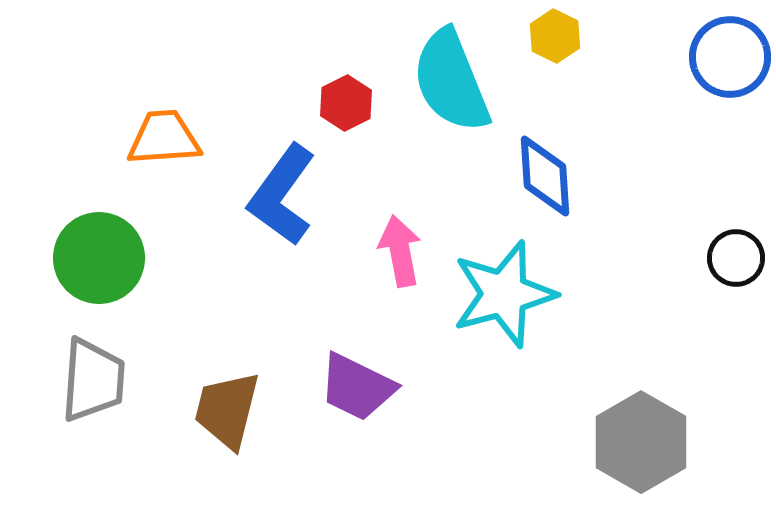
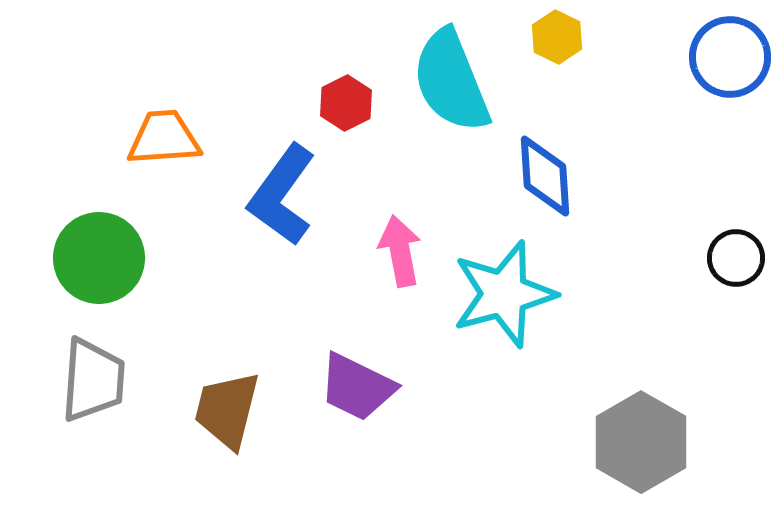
yellow hexagon: moved 2 px right, 1 px down
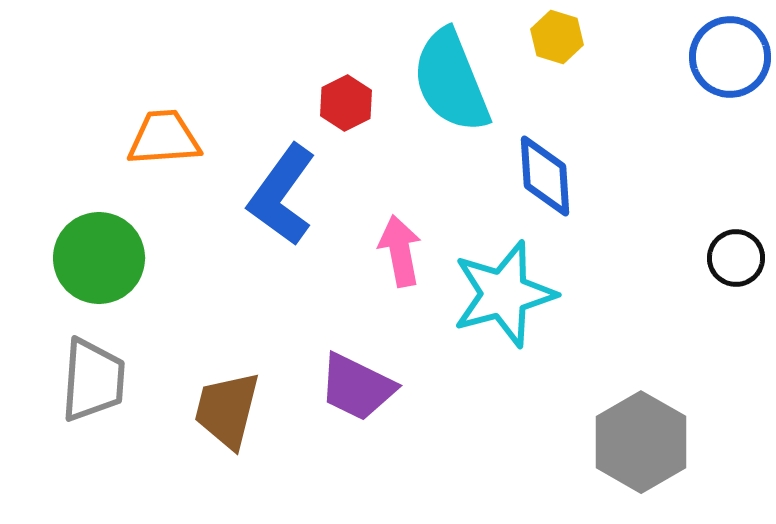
yellow hexagon: rotated 9 degrees counterclockwise
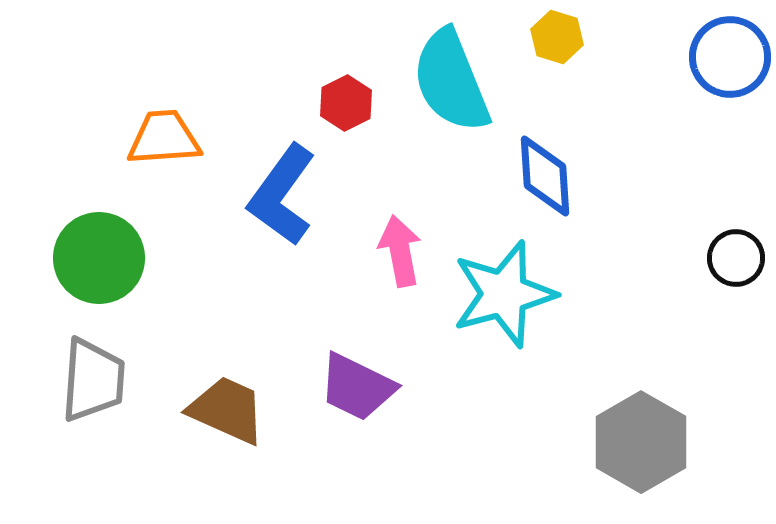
brown trapezoid: rotated 100 degrees clockwise
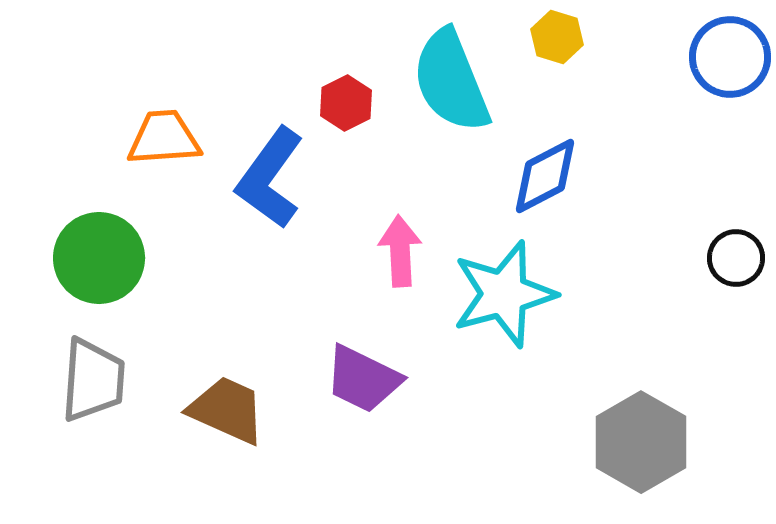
blue diamond: rotated 66 degrees clockwise
blue L-shape: moved 12 px left, 17 px up
pink arrow: rotated 8 degrees clockwise
purple trapezoid: moved 6 px right, 8 px up
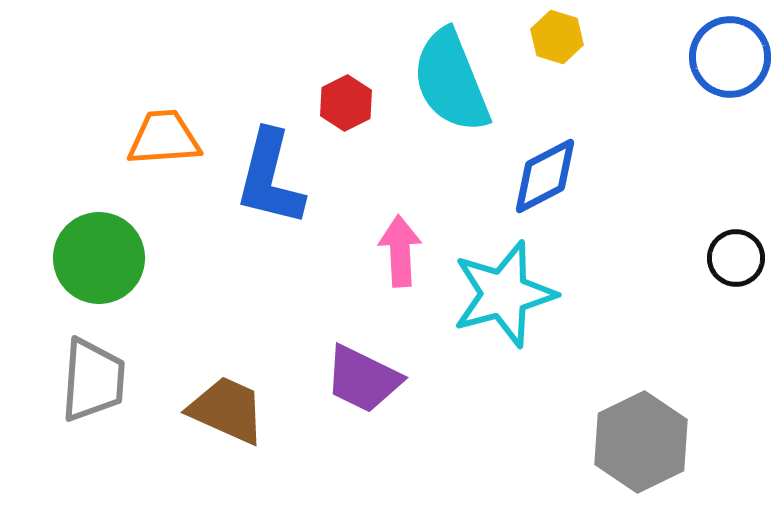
blue L-shape: rotated 22 degrees counterclockwise
gray hexagon: rotated 4 degrees clockwise
